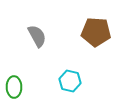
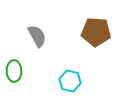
green ellipse: moved 16 px up
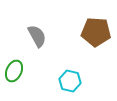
green ellipse: rotated 25 degrees clockwise
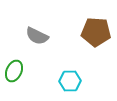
gray semicircle: rotated 145 degrees clockwise
cyan hexagon: rotated 15 degrees counterclockwise
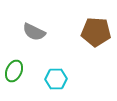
gray semicircle: moved 3 px left, 4 px up
cyan hexagon: moved 14 px left, 2 px up
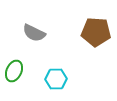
gray semicircle: moved 1 px down
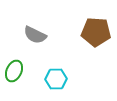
gray semicircle: moved 1 px right, 2 px down
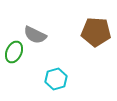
green ellipse: moved 19 px up
cyan hexagon: rotated 15 degrees counterclockwise
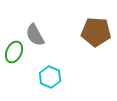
gray semicircle: rotated 35 degrees clockwise
cyan hexagon: moved 6 px left, 2 px up; rotated 20 degrees counterclockwise
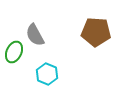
cyan hexagon: moved 3 px left, 3 px up
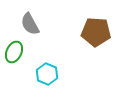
gray semicircle: moved 5 px left, 11 px up
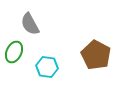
brown pentagon: moved 23 px down; rotated 24 degrees clockwise
cyan hexagon: moved 7 px up; rotated 15 degrees counterclockwise
